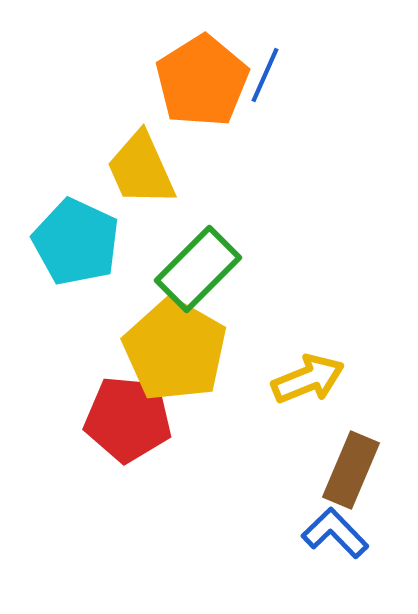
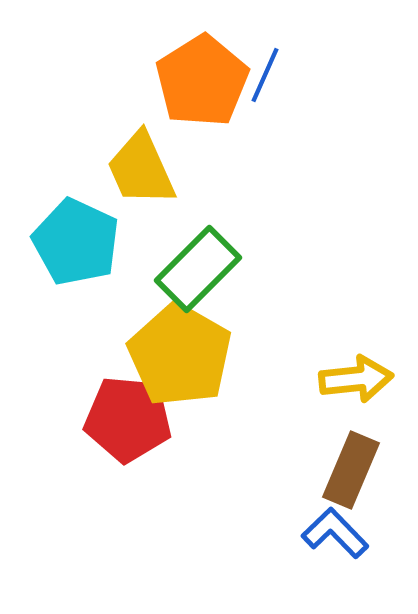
yellow pentagon: moved 5 px right, 5 px down
yellow arrow: moved 48 px right; rotated 16 degrees clockwise
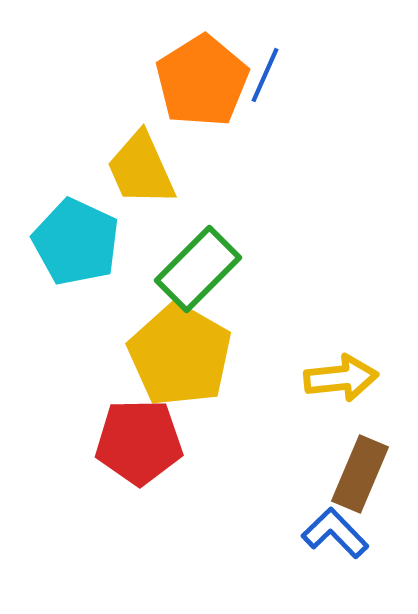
yellow arrow: moved 15 px left, 1 px up
red pentagon: moved 11 px right, 23 px down; rotated 6 degrees counterclockwise
brown rectangle: moved 9 px right, 4 px down
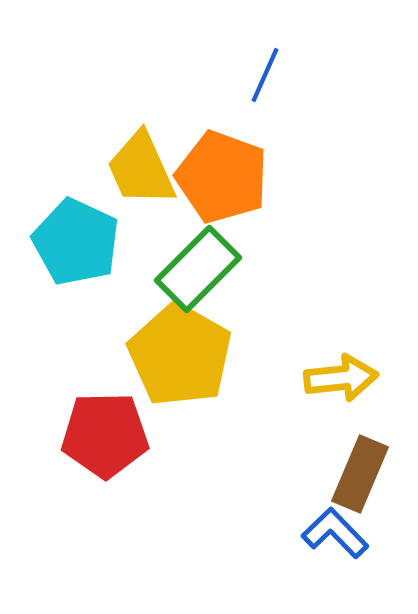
orange pentagon: moved 20 px right, 96 px down; rotated 20 degrees counterclockwise
red pentagon: moved 34 px left, 7 px up
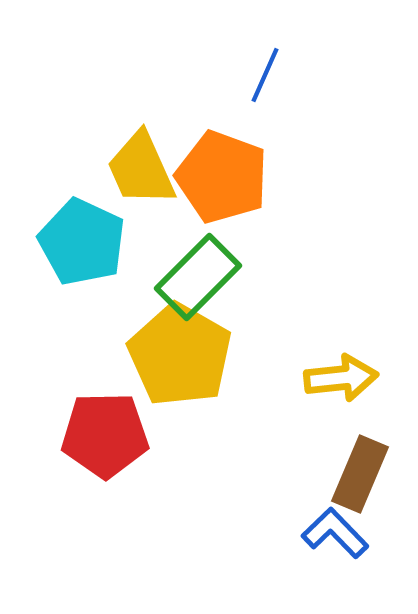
cyan pentagon: moved 6 px right
green rectangle: moved 8 px down
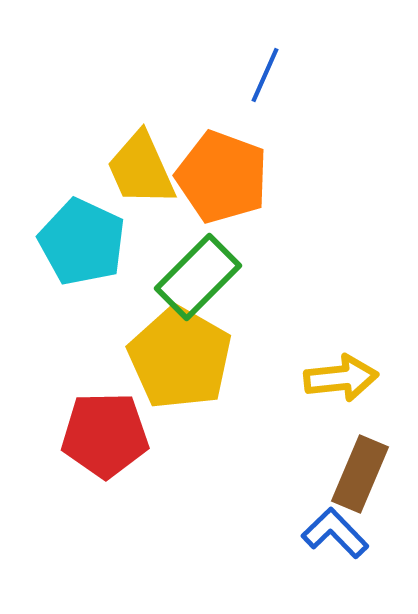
yellow pentagon: moved 3 px down
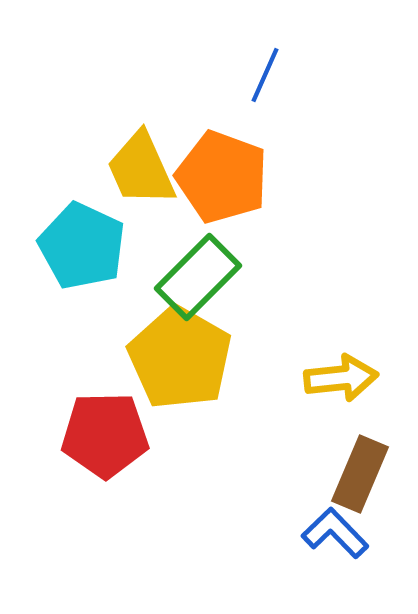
cyan pentagon: moved 4 px down
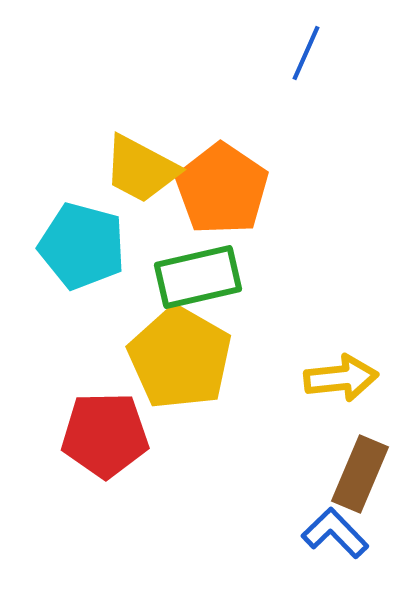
blue line: moved 41 px right, 22 px up
yellow trapezoid: rotated 38 degrees counterclockwise
orange pentagon: moved 12 px down; rotated 14 degrees clockwise
cyan pentagon: rotated 10 degrees counterclockwise
green rectangle: rotated 32 degrees clockwise
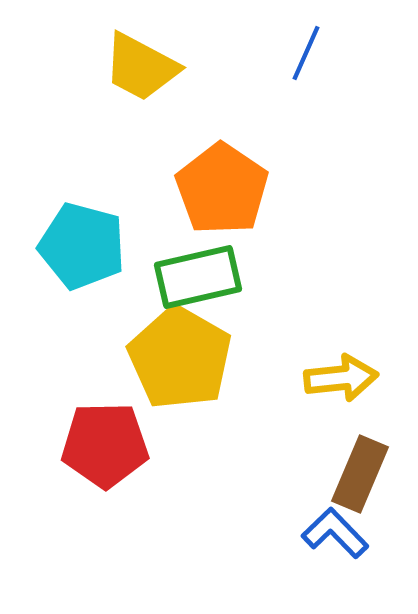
yellow trapezoid: moved 102 px up
red pentagon: moved 10 px down
